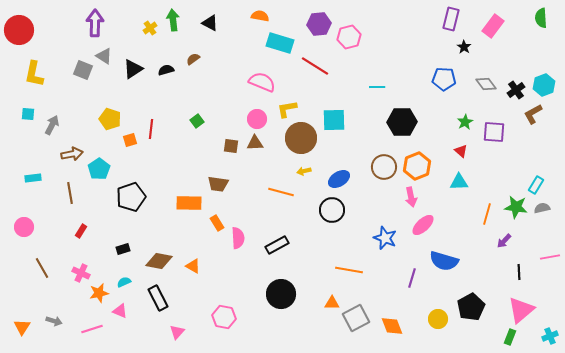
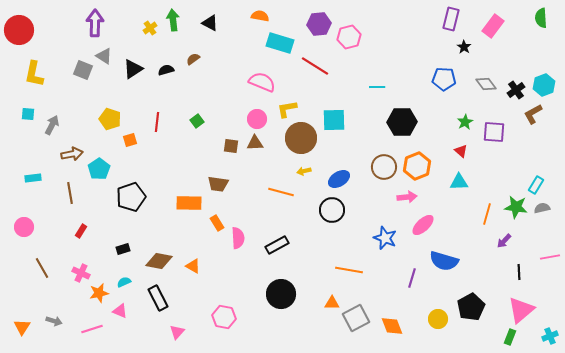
red line at (151, 129): moved 6 px right, 7 px up
pink arrow at (411, 197): moved 4 px left; rotated 84 degrees counterclockwise
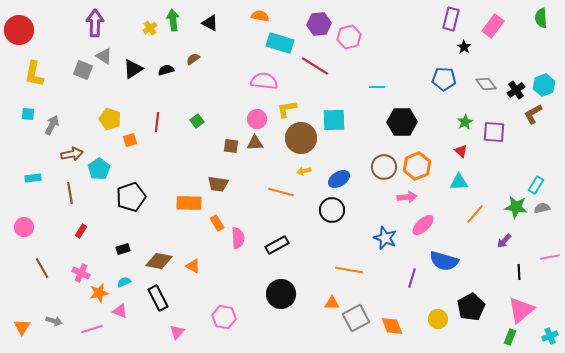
pink semicircle at (262, 82): moved 2 px right, 1 px up; rotated 16 degrees counterclockwise
orange line at (487, 214): moved 12 px left; rotated 25 degrees clockwise
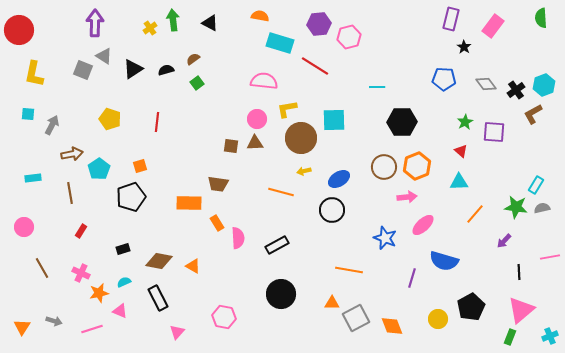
green square at (197, 121): moved 38 px up
orange square at (130, 140): moved 10 px right, 26 px down
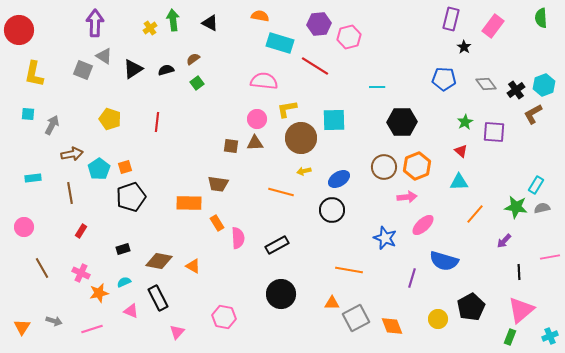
orange square at (140, 166): moved 15 px left, 1 px down
pink triangle at (120, 311): moved 11 px right
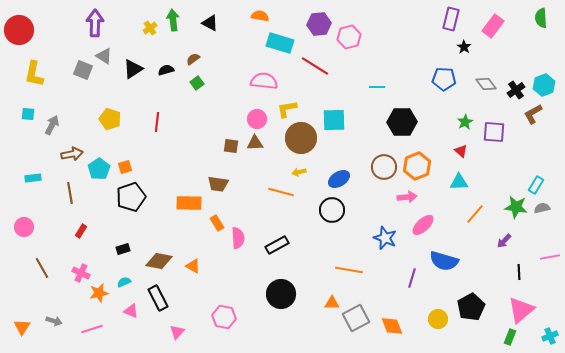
yellow arrow at (304, 171): moved 5 px left, 1 px down
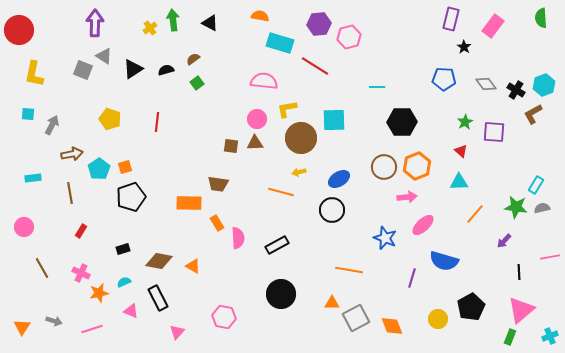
black cross at (516, 90): rotated 24 degrees counterclockwise
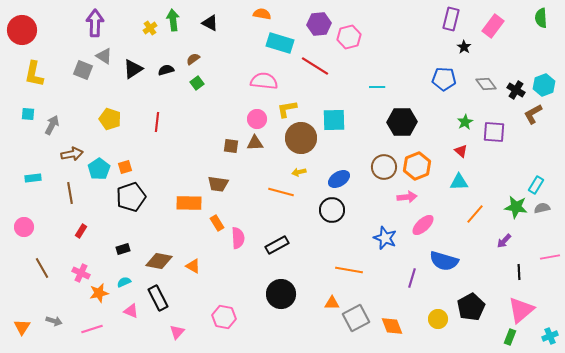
orange semicircle at (260, 16): moved 2 px right, 2 px up
red circle at (19, 30): moved 3 px right
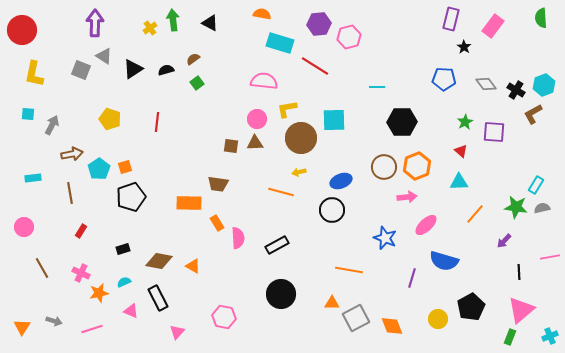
gray square at (83, 70): moved 2 px left
blue ellipse at (339, 179): moved 2 px right, 2 px down; rotated 10 degrees clockwise
pink ellipse at (423, 225): moved 3 px right
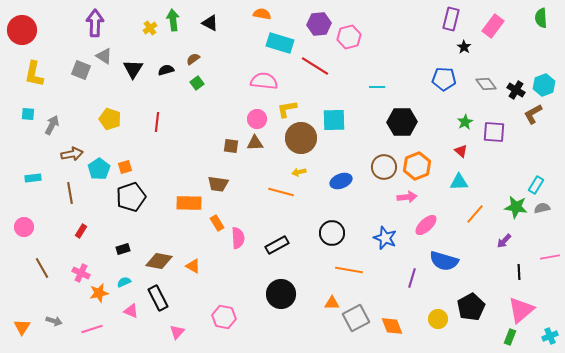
black triangle at (133, 69): rotated 25 degrees counterclockwise
black circle at (332, 210): moved 23 px down
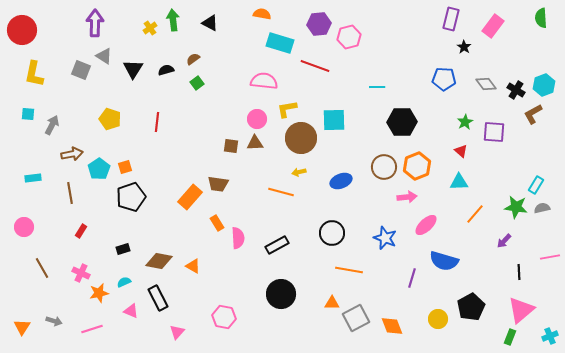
red line at (315, 66): rotated 12 degrees counterclockwise
orange rectangle at (189, 203): moved 1 px right, 6 px up; rotated 50 degrees counterclockwise
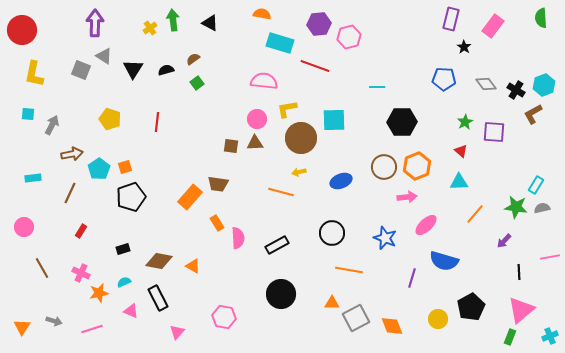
brown line at (70, 193): rotated 35 degrees clockwise
